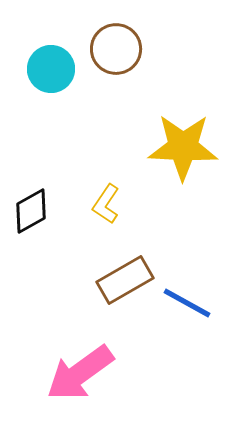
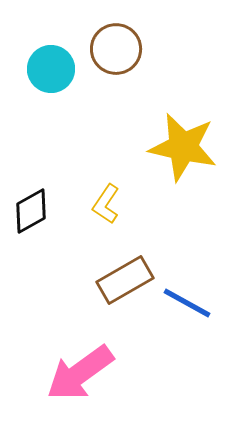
yellow star: rotated 10 degrees clockwise
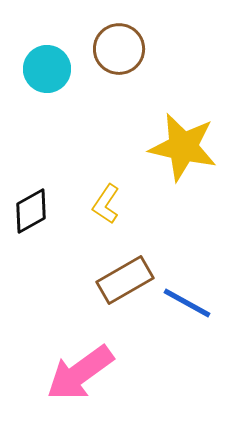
brown circle: moved 3 px right
cyan circle: moved 4 px left
